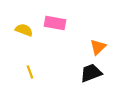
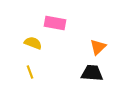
yellow semicircle: moved 9 px right, 13 px down
black trapezoid: moved 1 px right; rotated 25 degrees clockwise
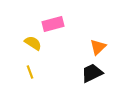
pink rectangle: moved 2 px left, 1 px down; rotated 25 degrees counterclockwise
yellow semicircle: rotated 12 degrees clockwise
black trapezoid: rotated 30 degrees counterclockwise
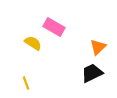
pink rectangle: moved 1 px right, 3 px down; rotated 45 degrees clockwise
yellow line: moved 4 px left, 11 px down
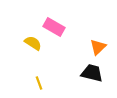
black trapezoid: rotated 40 degrees clockwise
yellow line: moved 13 px right
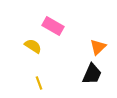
pink rectangle: moved 1 px left, 1 px up
yellow semicircle: moved 3 px down
black trapezoid: moved 1 px down; rotated 100 degrees clockwise
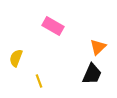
yellow semicircle: moved 17 px left, 12 px down; rotated 102 degrees counterclockwise
yellow line: moved 2 px up
